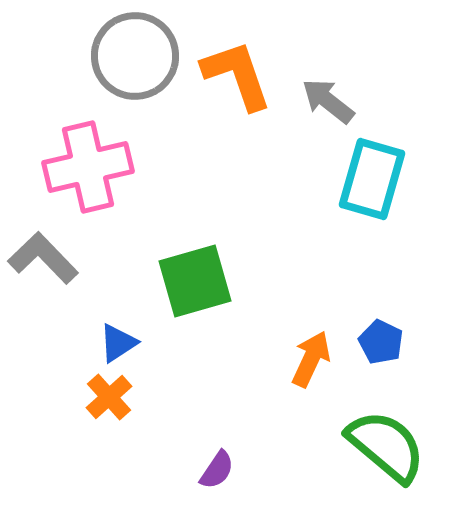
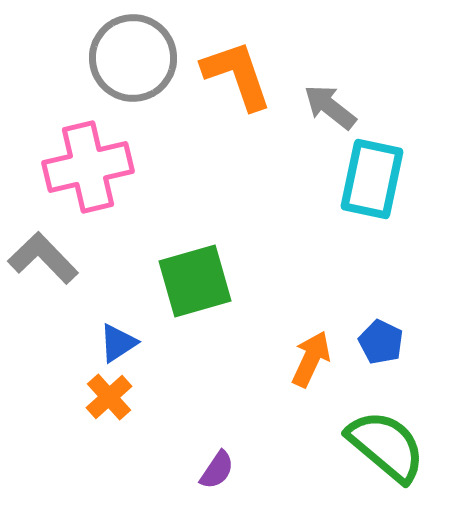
gray circle: moved 2 px left, 2 px down
gray arrow: moved 2 px right, 6 px down
cyan rectangle: rotated 4 degrees counterclockwise
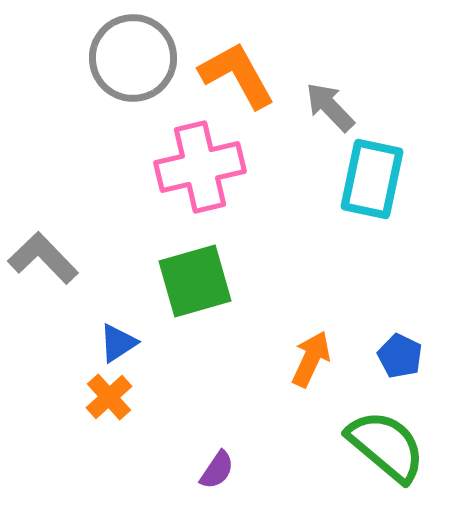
orange L-shape: rotated 10 degrees counterclockwise
gray arrow: rotated 8 degrees clockwise
pink cross: moved 112 px right
blue pentagon: moved 19 px right, 14 px down
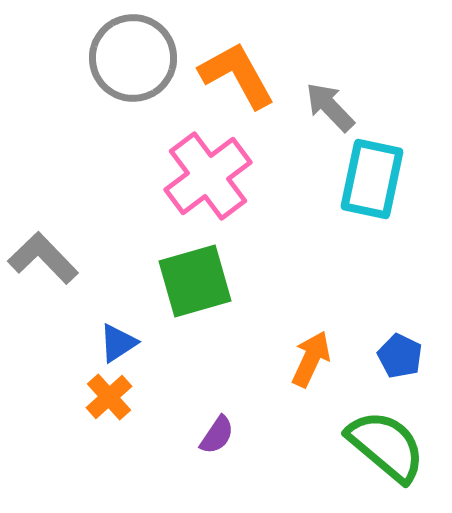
pink cross: moved 8 px right, 9 px down; rotated 24 degrees counterclockwise
purple semicircle: moved 35 px up
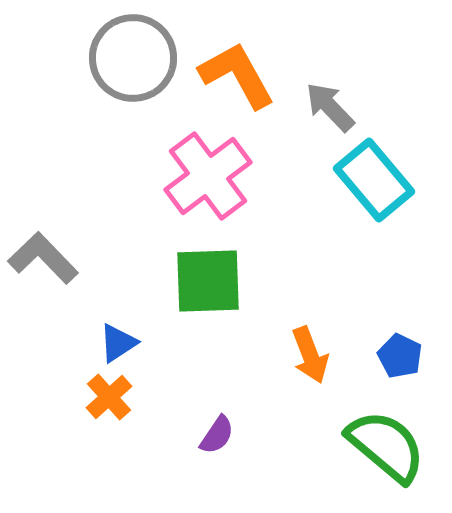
cyan rectangle: moved 2 px right, 1 px down; rotated 52 degrees counterclockwise
green square: moved 13 px right; rotated 14 degrees clockwise
orange arrow: moved 1 px left, 4 px up; rotated 134 degrees clockwise
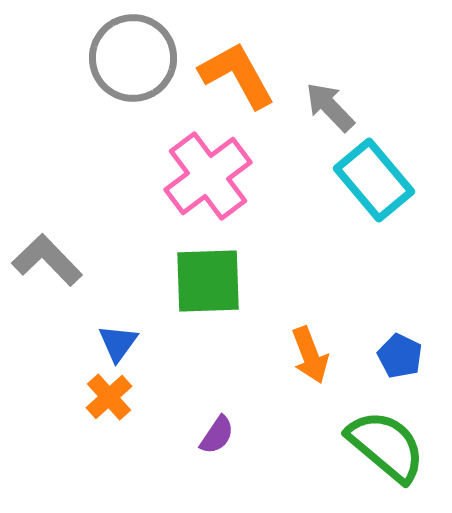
gray L-shape: moved 4 px right, 2 px down
blue triangle: rotated 21 degrees counterclockwise
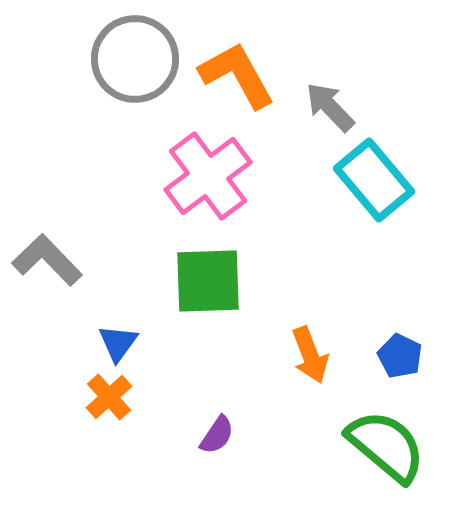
gray circle: moved 2 px right, 1 px down
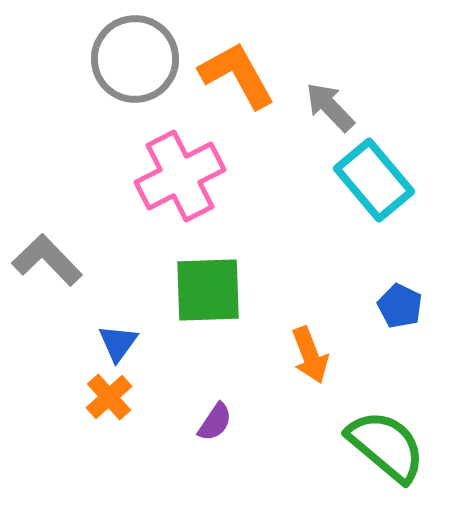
pink cross: moved 28 px left; rotated 10 degrees clockwise
green square: moved 9 px down
blue pentagon: moved 50 px up
purple semicircle: moved 2 px left, 13 px up
